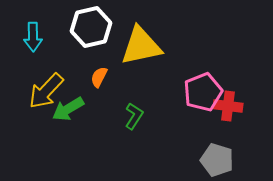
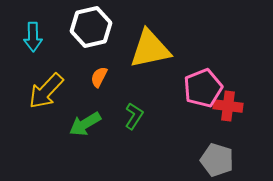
yellow triangle: moved 9 px right, 3 px down
pink pentagon: moved 4 px up
green arrow: moved 17 px right, 15 px down
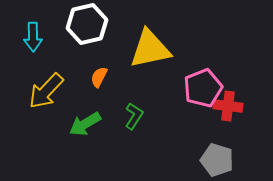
white hexagon: moved 4 px left, 3 px up
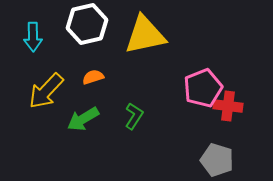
yellow triangle: moved 5 px left, 14 px up
orange semicircle: moved 6 px left; rotated 45 degrees clockwise
green arrow: moved 2 px left, 5 px up
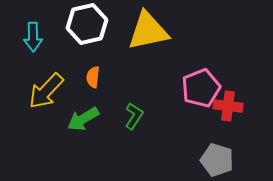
yellow triangle: moved 3 px right, 4 px up
orange semicircle: rotated 65 degrees counterclockwise
pink pentagon: moved 2 px left
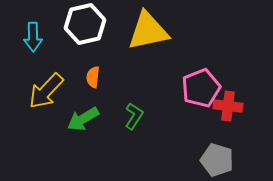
white hexagon: moved 2 px left
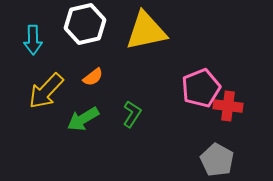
yellow triangle: moved 2 px left
cyan arrow: moved 3 px down
orange semicircle: rotated 135 degrees counterclockwise
green L-shape: moved 2 px left, 2 px up
gray pentagon: rotated 12 degrees clockwise
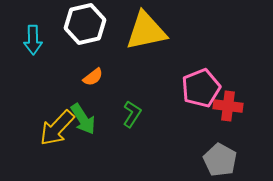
yellow arrow: moved 11 px right, 37 px down
green arrow: rotated 92 degrees counterclockwise
gray pentagon: moved 3 px right
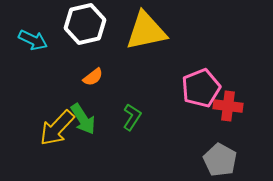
cyan arrow: rotated 64 degrees counterclockwise
green L-shape: moved 3 px down
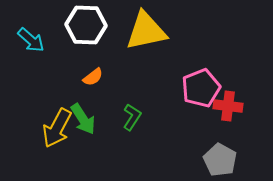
white hexagon: moved 1 px right, 1 px down; rotated 15 degrees clockwise
cyan arrow: moved 2 px left; rotated 16 degrees clockwise
yellow arrow: rotated 15 degrees counterclockwise
